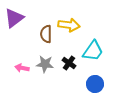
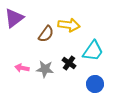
brown semicircle: rotated 144 degrees counterclockwise
gray star: moved 5 px down
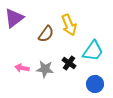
yellow arrow: rotated 60 degrees clockwise
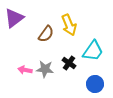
pink arrow: moved 3 px right, 2 px down
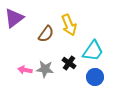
blue circle: moved 7 px up
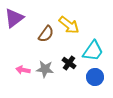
yellow arrow: rotated 30 degrees counterclockwise
pink arrow: moved 2 px left
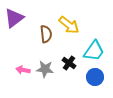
brown semicircle: rotated 42 degrees counterclockwise
cyan trapezoid: moved 1 px right
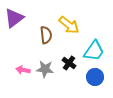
brown semicircle: moved 1 px down
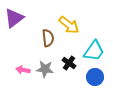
brown semicircle: moved 2 px right, 3 px down
